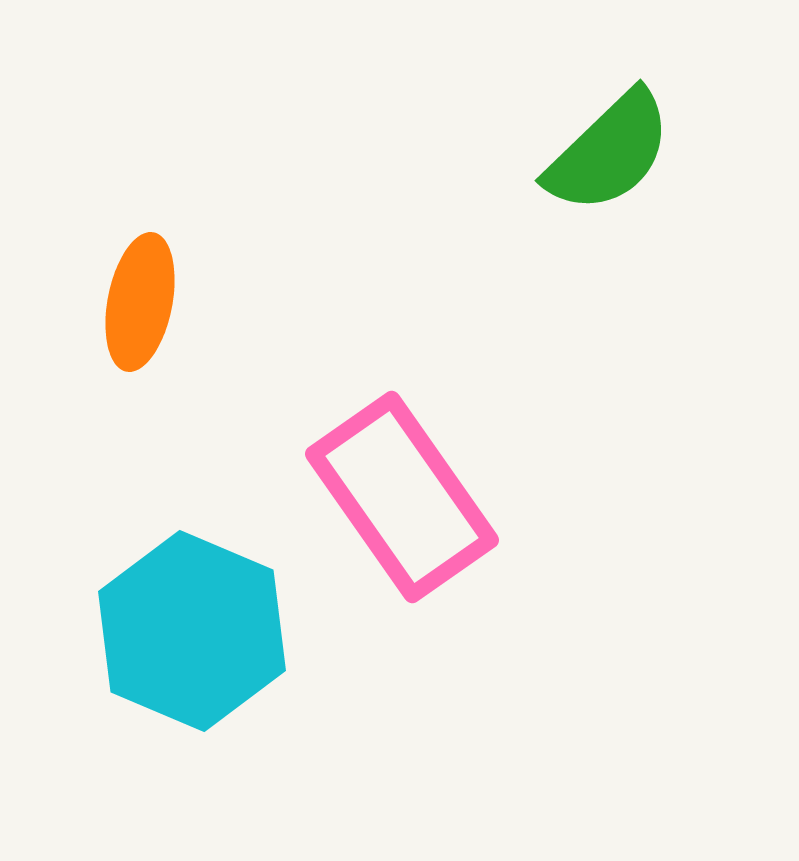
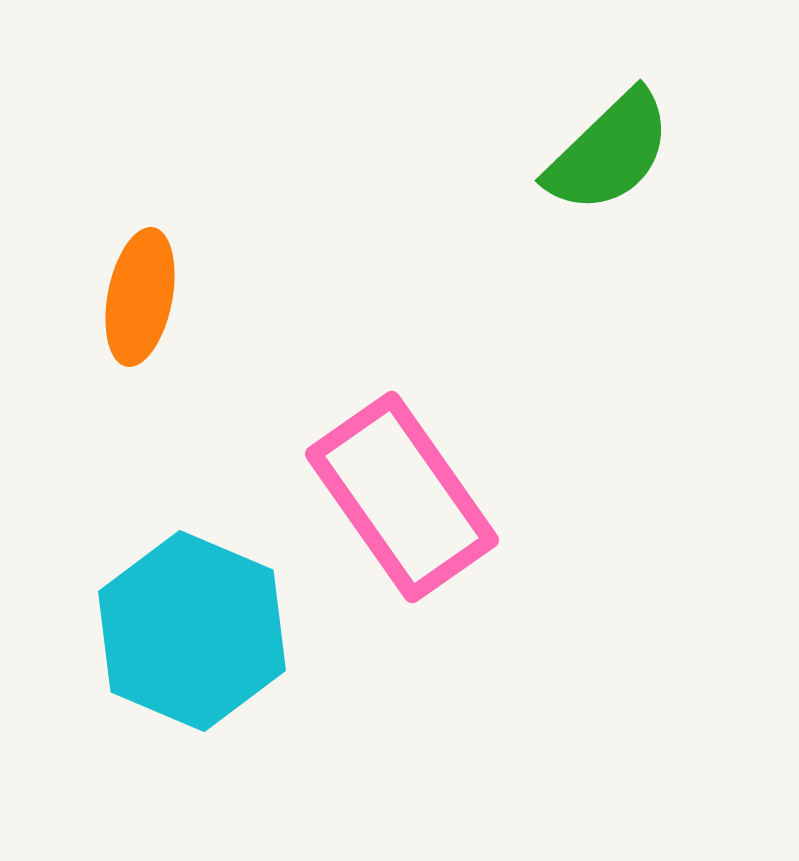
orange ellipse: moved 5 px up
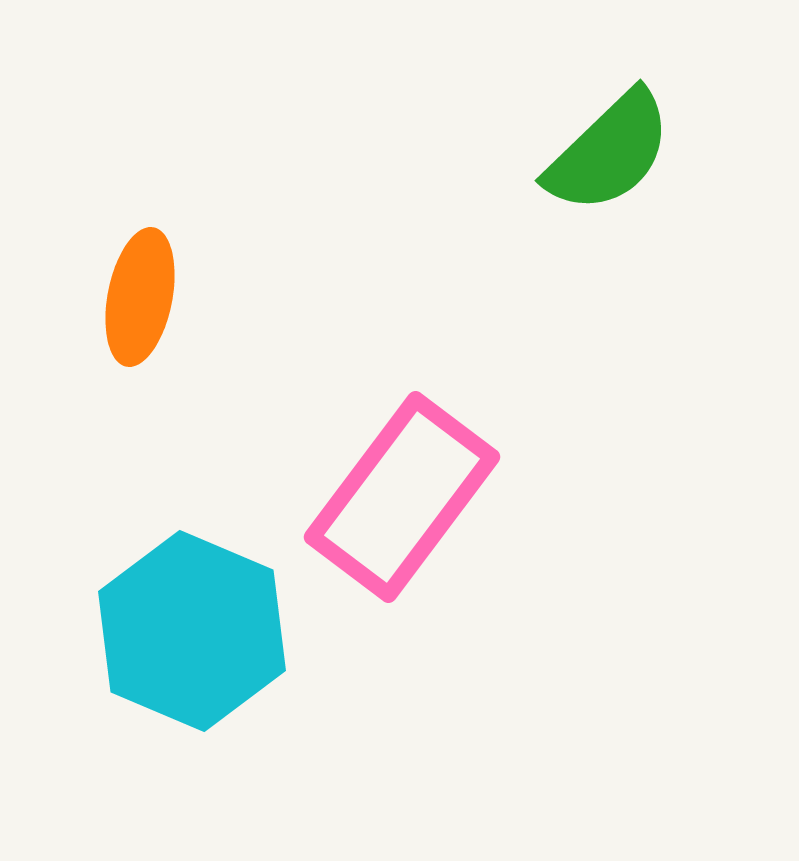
pink rectangle: rotated 72 degrees clockwise
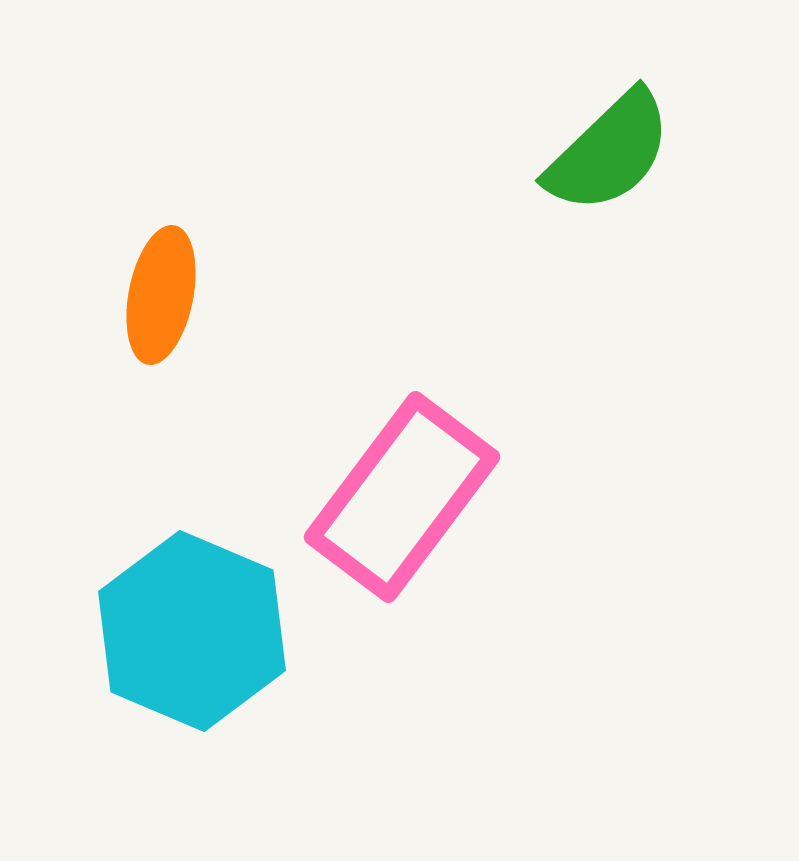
orange ellipse: moved 21 px right, 2 px up
